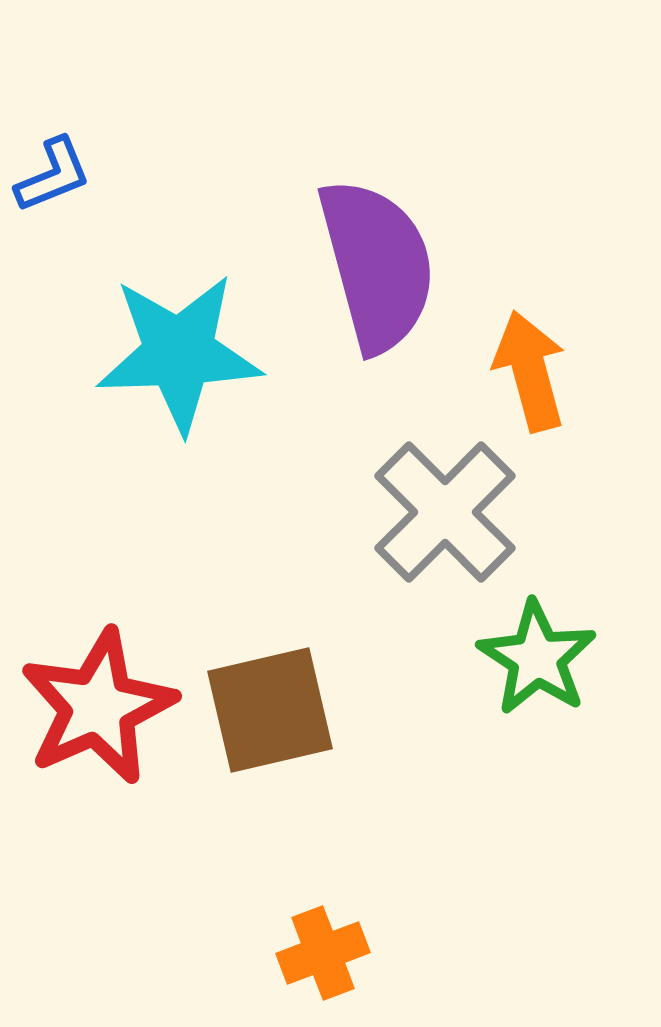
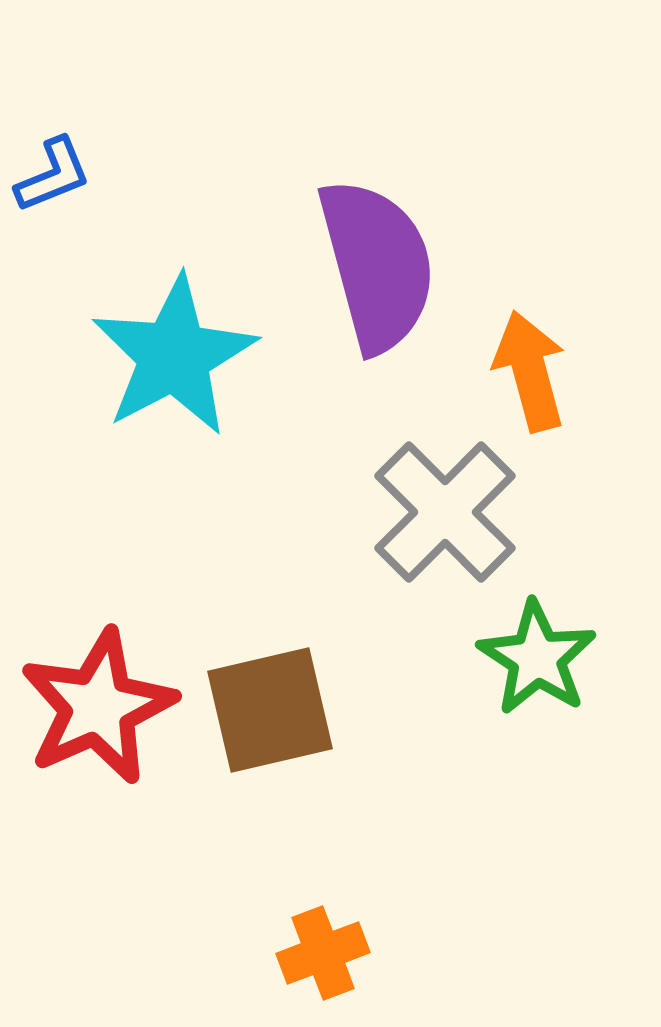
cyan star: moved 5 px left, 3 px down; rotated 26 degrees counterclockwise
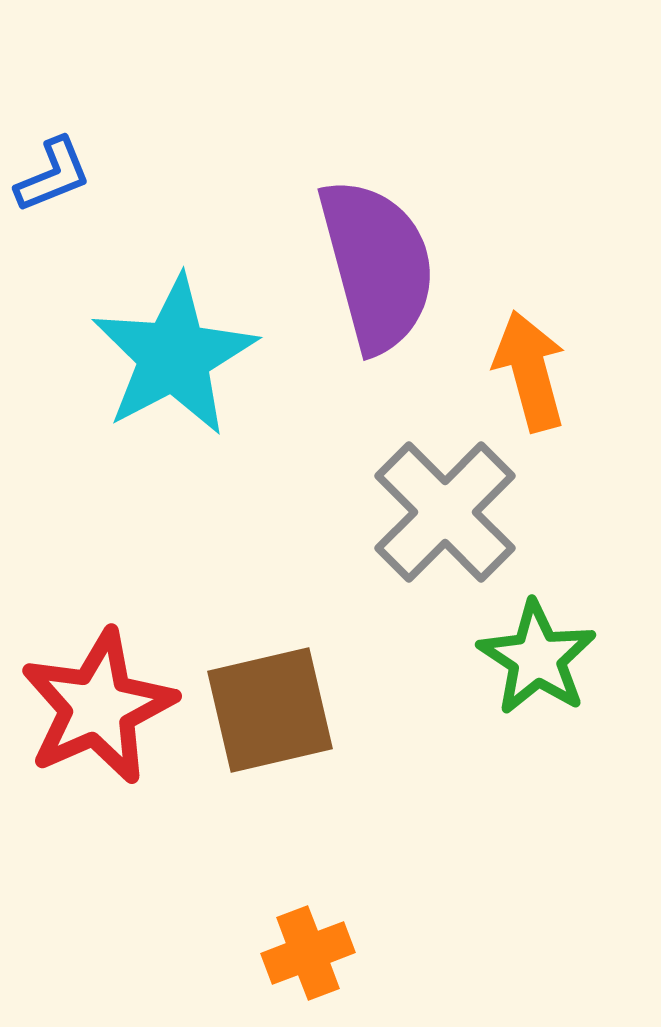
orange cross: moved 15 px left
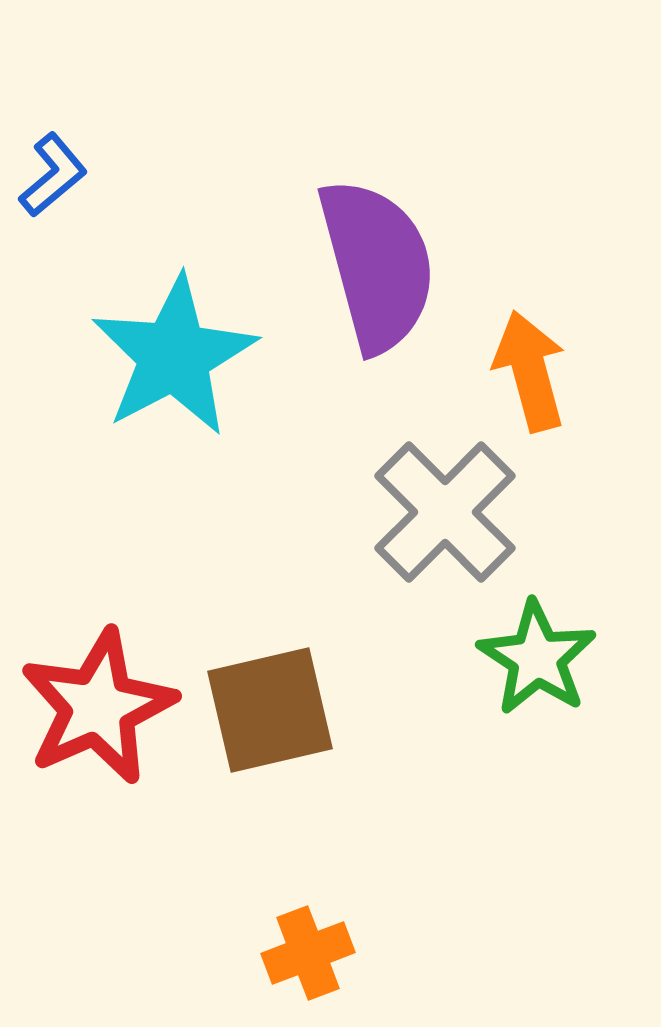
blue L-shape: rotated 18 degrees counterclockwise
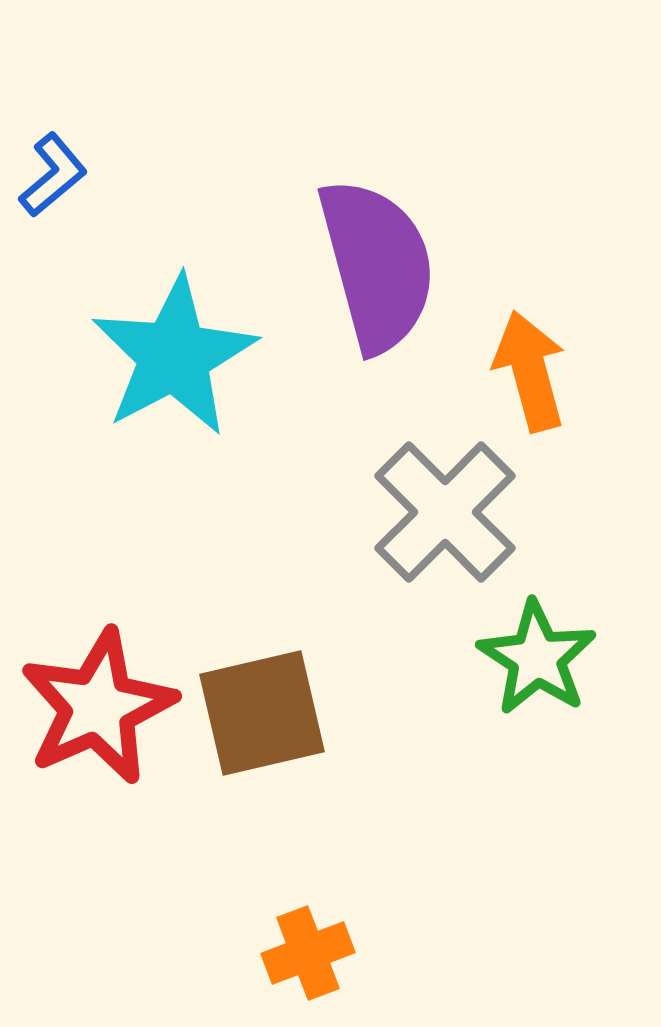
brown square: moved 8 px left, 3 px down
